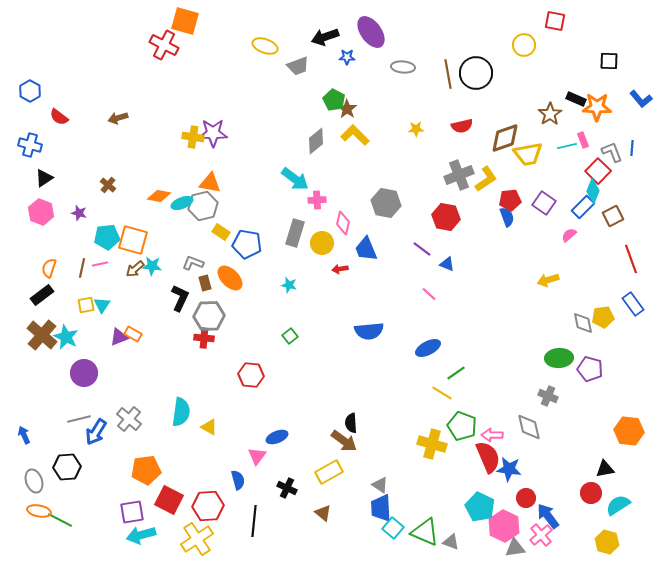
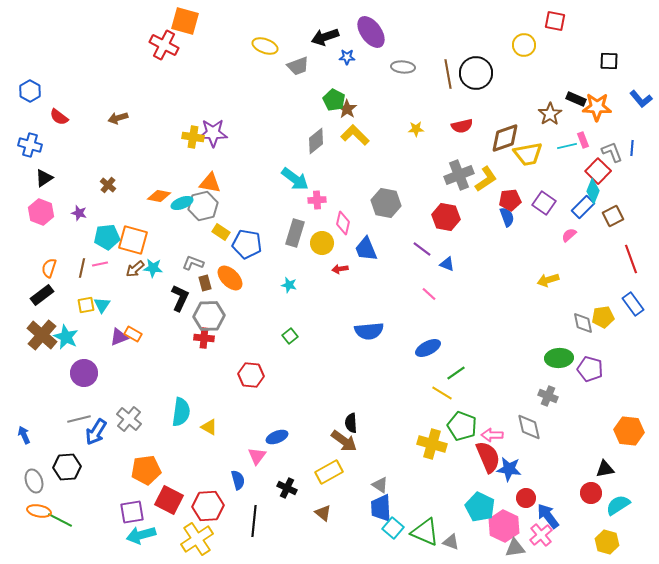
cyan star at (152, 266): moved 1 px right, 2 px down
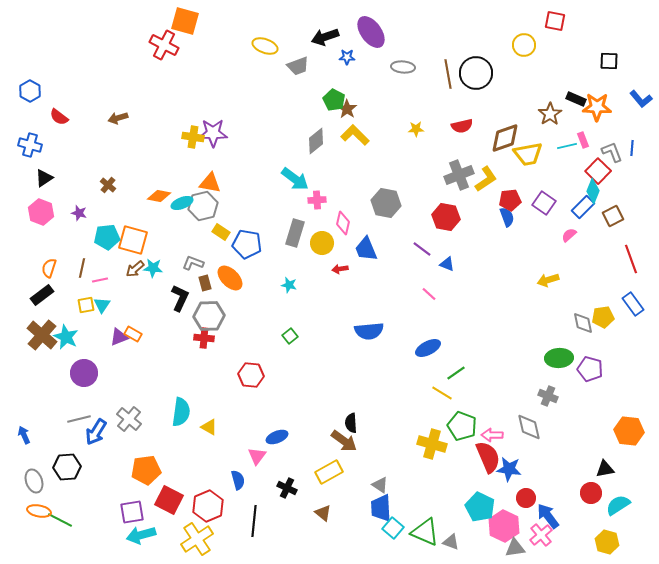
pink line at (100, 264): moved 16 px down
red hexagon at (208, 506): rotated 20 degrees counterclockwise
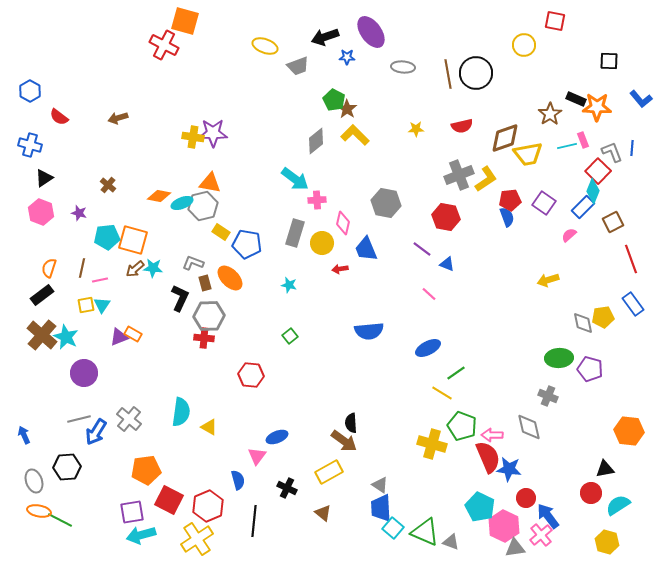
brown square at (613, 216): moved 6 px down
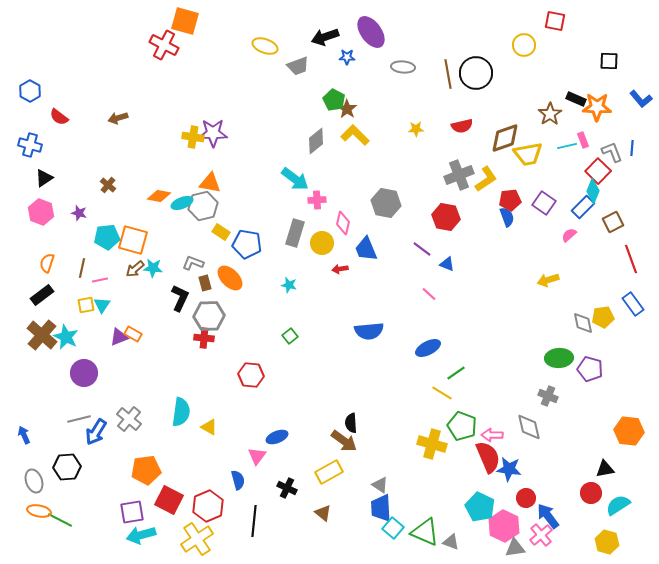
orange semicircle at (49, 268): moved 2 px left, 5 px up
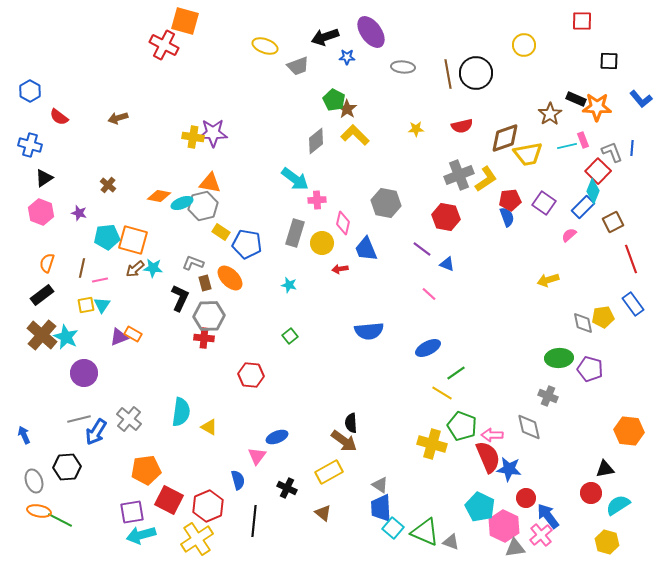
red square at (555, 21): moved 27 px right; rotated 10 degrees counterclockwise
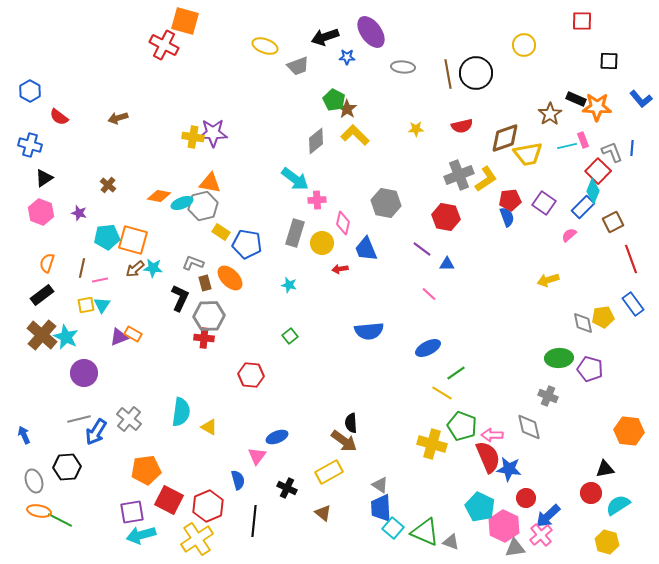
blue triangle at (447, 264): rotated 21 degrees counterclockwise
blue arrow at (548, 516): rotated 96 degrees counterclockwise
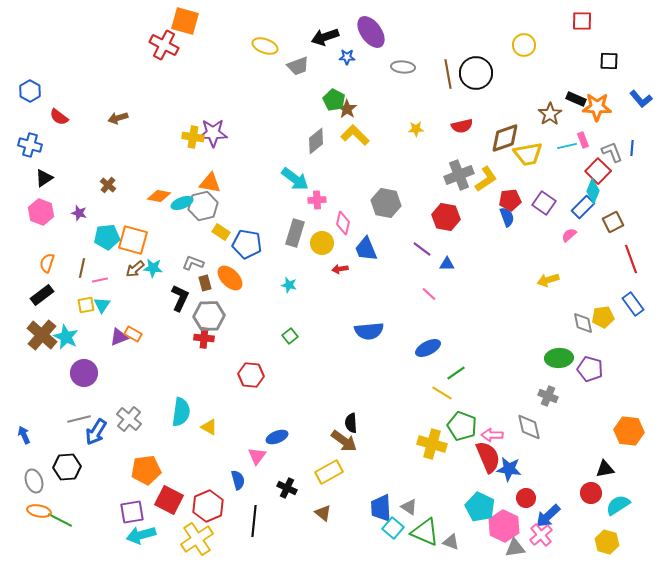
gray triangle at (380, 485): moved 29 px right, 22 px down
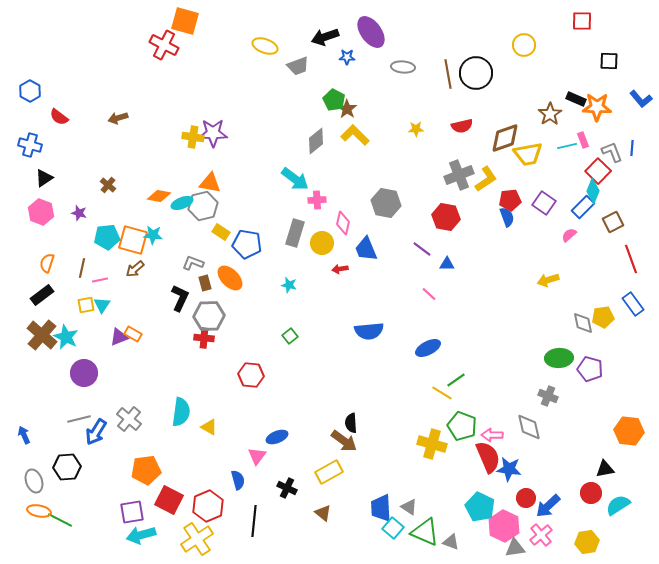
cyan star at (153, 268): moved 33 px up
green line at (456, 373): moved 7 px down
blue arrow at (548, 516): moved 10 px up
yellow hexagon at (607, 542): moved 20 px left; rotated 25 degrees counterclockwise
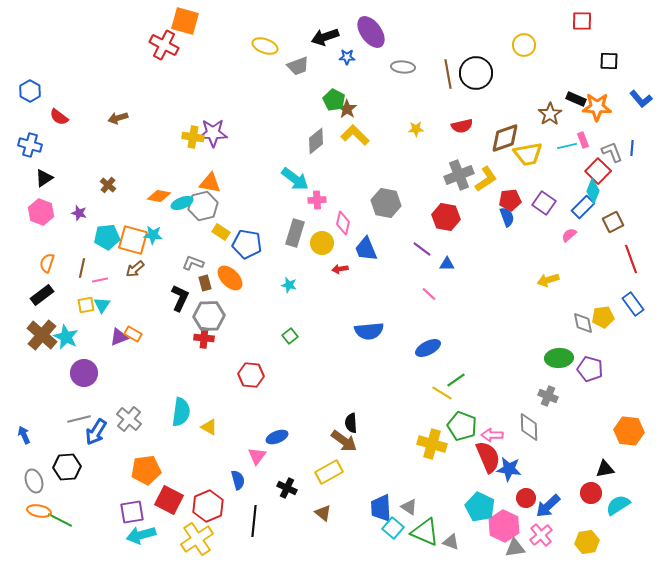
gray diamond at (529, 427): rotated 12 degrees clockwise
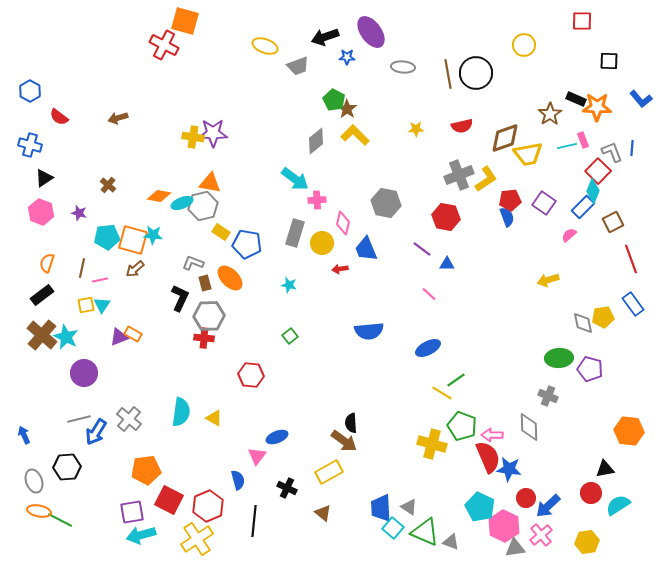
yellow triangle at (209, 427): moved 5 px right, 9 px up
